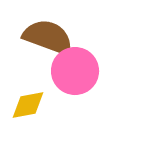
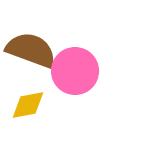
brown semicircle: moved 17 px left, 13 px down
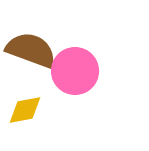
yellow diamond: moved 3 px left, 5 px down
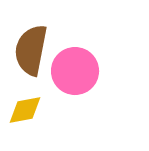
brown semicircle: rotated 99 degrees counterclockwise
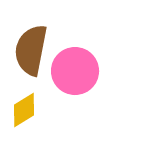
yellow diamond: moved 1 px left; rotated 21 degrees counterclockwise
